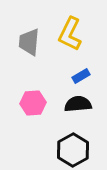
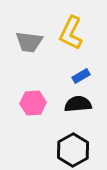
yellow L-shape: moved 1 px right, 1 px up
gray trapezoid: rotated 88 degrees counterclockwise
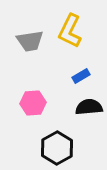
yellow L-shape: moved 1 px left, 2 px up
gray trapezoid: moved 1 px right, 1 px up; rotated 16 degrees counterclockwise
black semicircle: moved 11 px right, 3 px down
black hexagon: moved 16 px left, 2 px up
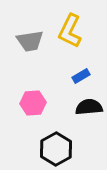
black hexagon: moved 1 px left, 1 px down
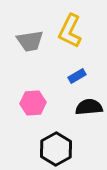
blue rectangle: moved 4 px left
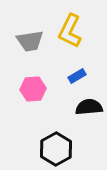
pink hexagon: moved 14 px up
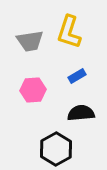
yellow L-shape: moved 1 px left, 1 px down; rotated 8 degrees counterclockwise
pink hexagon: moved 1 px down
black semicircle: moved 8 px left, 6 px down
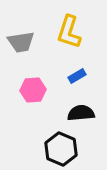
gray trapezoid: moved 9 px left, 1 px down
black hexagon: moved 5 px right; rotated 8 degrees counterclockwise
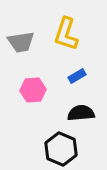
yellow L-shape: moved 3 px left, 2 px down
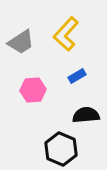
yellow L-shape: rotated 24 degrees clockwise
gray trapezoid: rotated 24 degrees counterclockwise
black semicircle: moved 5 px right, 2 px down
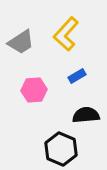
pink hexagon: moved 1 px right
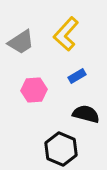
black semicircle: moved 1 px up; rotated 20 degrees clockwise
